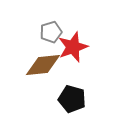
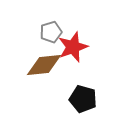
brown diamond: moved 1 px right
black pentagon: moved 11 px right
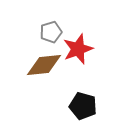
red star: moved 5 px right, 2 px down
black pentagon: moved 7 px down
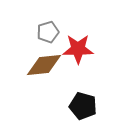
gray pentagon: moved 3 px left
red star: rotated 20 degrees clockwise
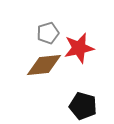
gray pentagon: moved 1 px down
red star: moved 1 px right, 1 px up; rotated 12 degrees counterclockwise
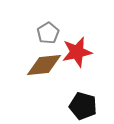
gray pentagon: rotated 15 degrees counterclockwise
red star: moved 2 px left, 4 px down
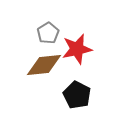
red star: moved 3 px up
black pentagon: moved 6 px left, 11 px up; rotated 12 degrees clockwise
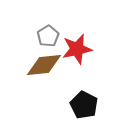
gray pentagon: moved 3 px down
black pentagon: moved 7 px right, 10 px down
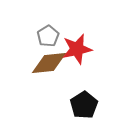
brown diamond: moved 5 px right, 2 px up
black pentagon: rotated 12 degrees clockwise
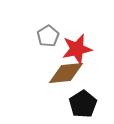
brown diamond: moved 17 px right, 10 px down
black pentagon: moved 1 px left, 1 px up
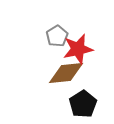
gray pentagon: moved 9 px right
red star: moved 1 px right
